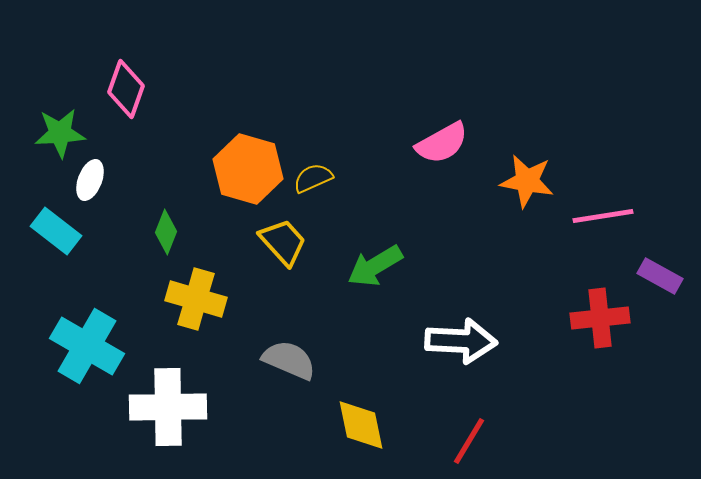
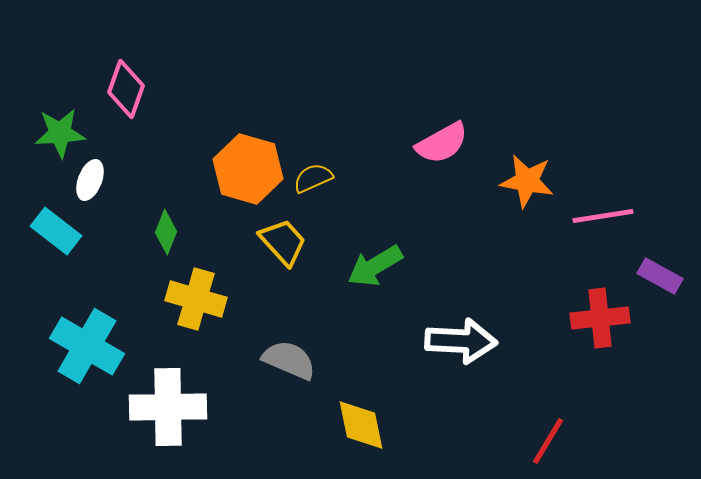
red line: moved 79 px right
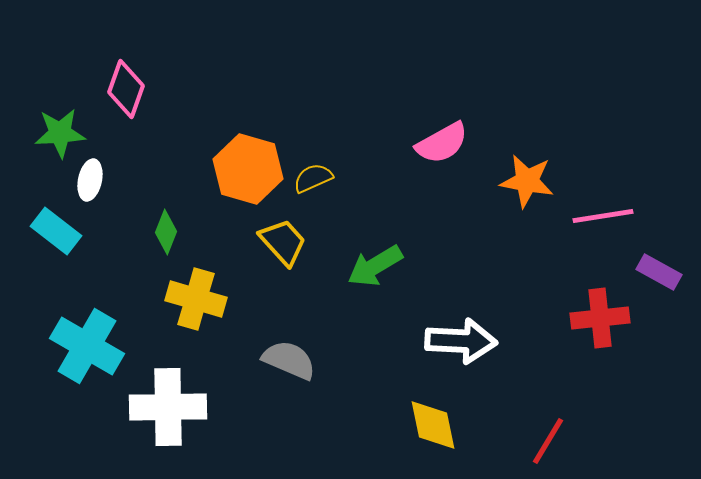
white ellipse: rotated 9 degrees counterclockwise
purple rectangle: moved 1 px left, 4 px up
yellow diamond: moved 72 px right
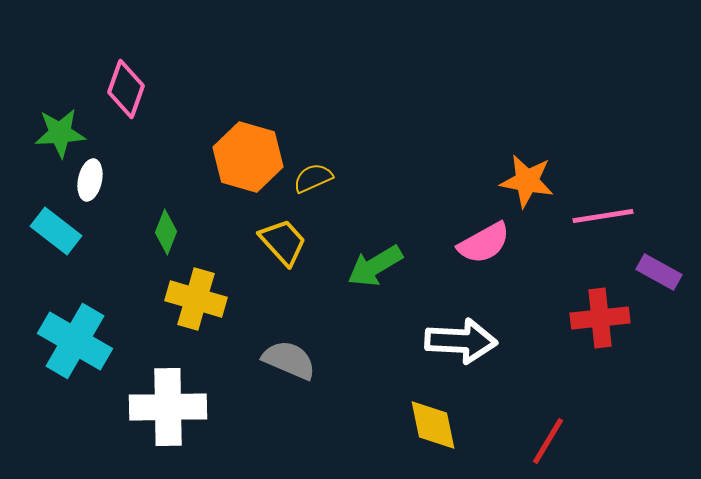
pink semicircle: moved 42 px right, 100 px down
orange hexagon: moved 12 px up
cyan cross: moved 12 px left, 5 px up
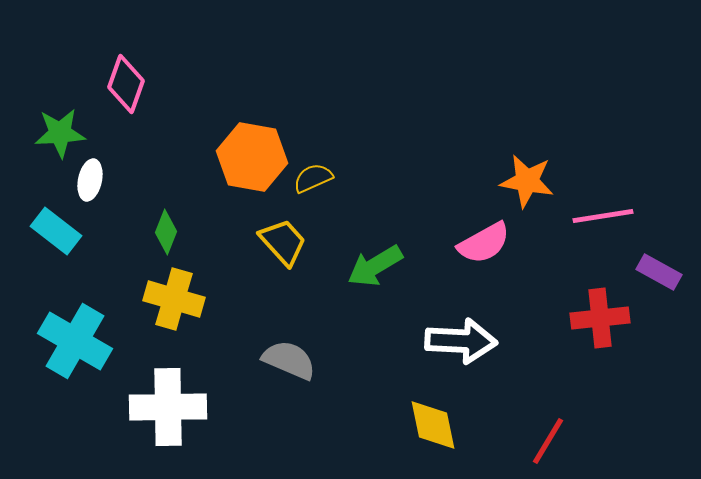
pink diamond: moved 5 px up
orange hexagon: moved 4 px right; rotated 6 degrees counterclockwise
yellow cross: moved 22 px left
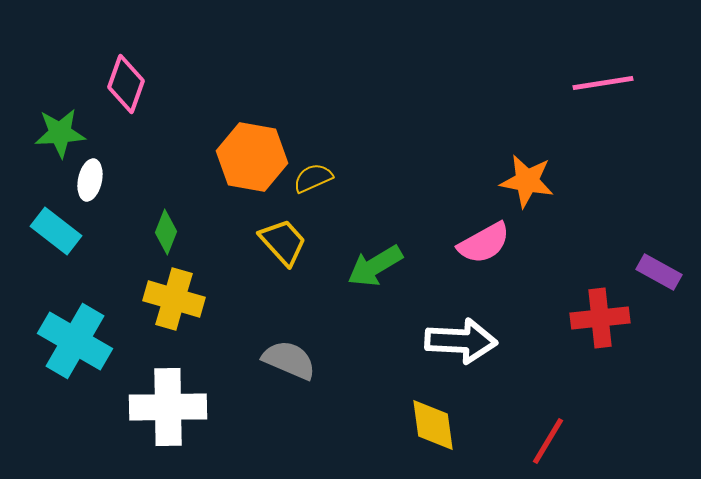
pink line: moved 133 px up
yellow diamond: rotated 4 degrees clockwise
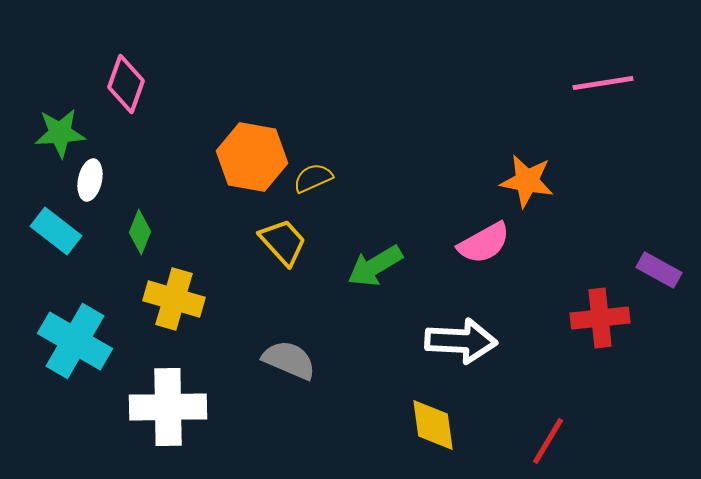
green diamond: moved 26 px left
purple rectangle: moved 2 px up
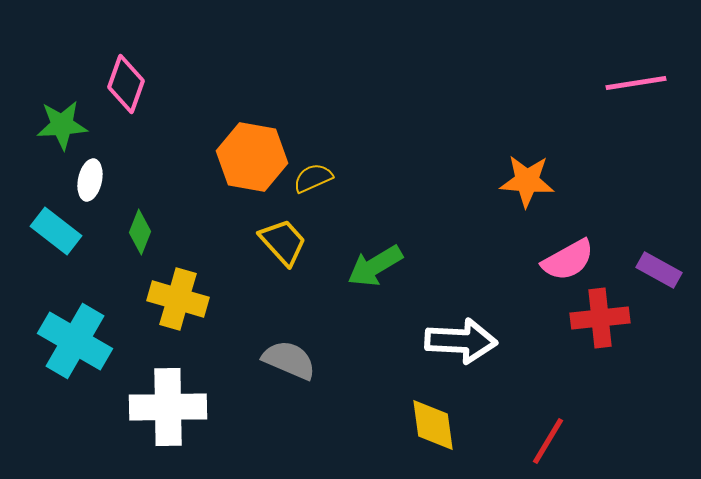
pink line: moved 33 px right
green star: moved 2 px right, 8 px up
orange star: rotated 6 degrees counterclockwise
pink semicircle: moved 84 px right, 17 px down
yellow cross: moved 4 px right
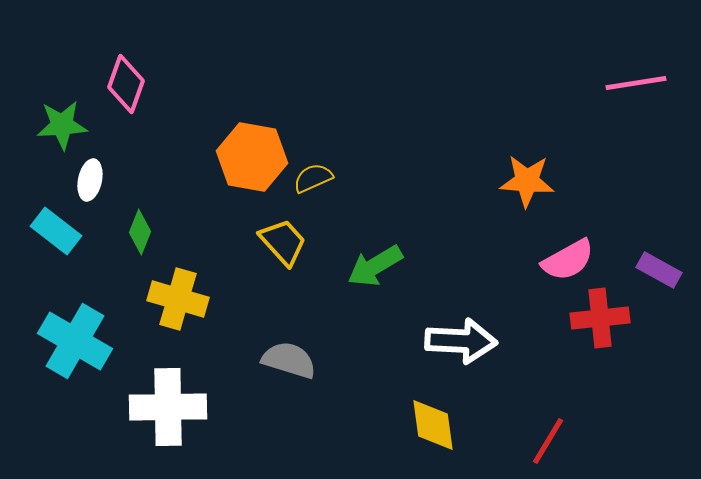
gray semicircle: rotated 6 degrees counterclockwise
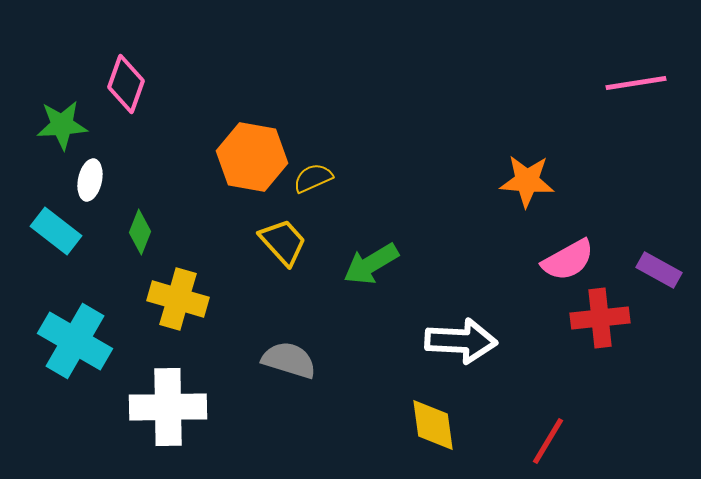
green arrow: moved 4 px left, 2 px up
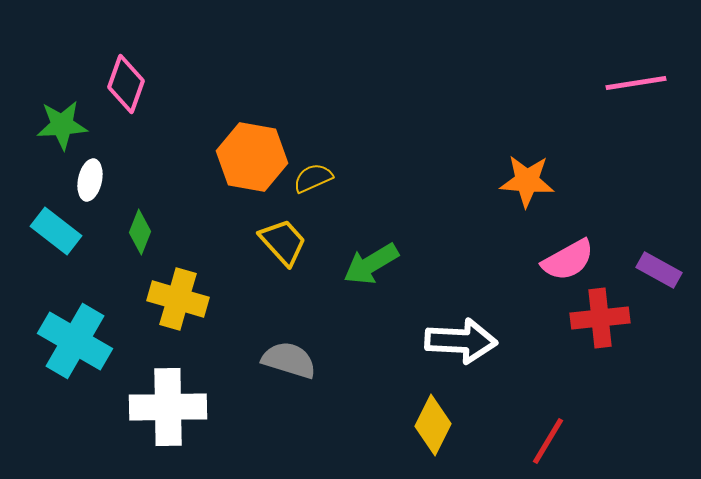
yellow diamond: rotated 34 degrees clockwise
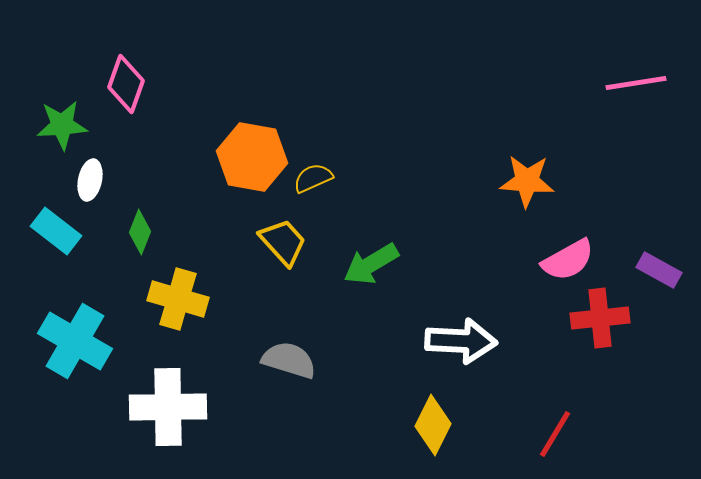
red line: moved 7 px right, 7 px up
